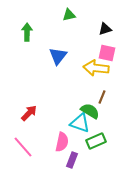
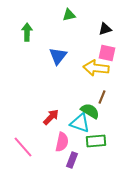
red arrow: moved 22 px right, 4 px down
green rectangle: rotated 18 degrees clockwise
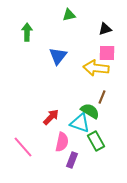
pink square: rotated 12 degrees counterclockwise
green rectangle: rotated 66 degrees clockwise
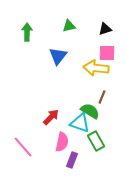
green triangle: moved 11 px down
